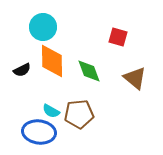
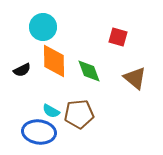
orange diamond: moved 2 px right
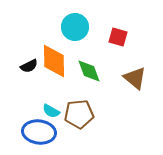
cyan circle: moved 32 px right
black semicircle: moved 7 px right, 4 px up
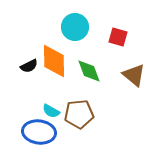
brown triangle: moved 1 px left, 3 px up
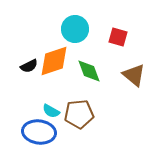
cyan circle: moved 2 px down
orange diamond: rotated 72 degrees clockwise
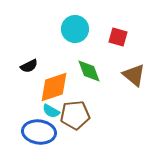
orange diamond: moved 26 px down
brown pentagon: moved 4 px left, 1 px down
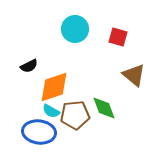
green diamond: moved 15 px right, 37 px down
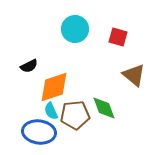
cyan semicircle: rotated 36 degrees clockwise
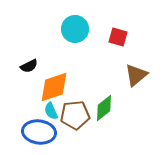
brown triangle: moved 2 px right; rotated 40 degrees clockwise
green diamond: rotated 72 degrees clockwise
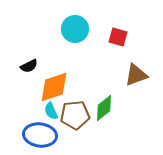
brown triangle: rotated 20 degrees clockwise
blue ellipse: moved 1 px right, 3 px down
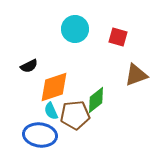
green diamond: moved 8 px left, 8 px up
